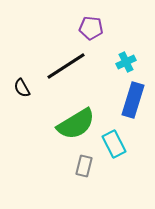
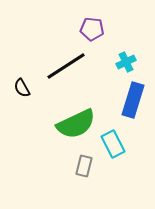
purple pentagon: moved 1 px right, 1 px down
green semicircle: rotated 6 degrees clockwise
cyan rectangle: moved 1 px left
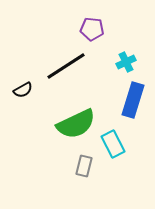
black semicircle: moved 1 px right, 2 px down; rotated 90 degrees counterclockwise
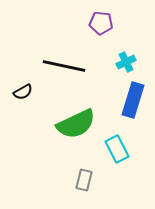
purple pentagon: moved 9 px right, 6 px up
black line: moved 2 px left; rotated 45 degrees clockwise
black semicircle: moved 2 px down
cyan rectangle: moved 4 px right, 5 px down
gray rectangle: moved 14 px down
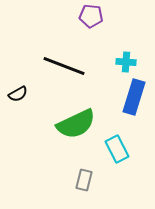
purple pentagon: moved 10 px left, 7 px up
cyan cross: rotated 30 degrees clockwise
black line: rotated 9 degrees clockwise
black semicircle: moved 5 px left, 2 px down
blue rectangle: moved 1 px right, 3 px up
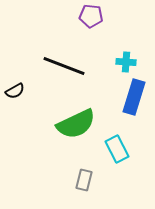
black semicircle: moved 3 px left, 3 px up
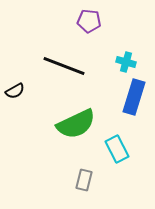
purple pentagon: moved 2 px left, 5 px down
cyan cross: rotated 12 degrees clockwise
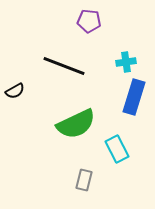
cyan cross: rotated 24 degrees counterclockwise
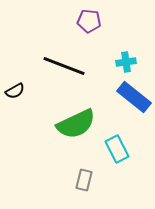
blue rectangle: rotated 68 degrees counterclockwise
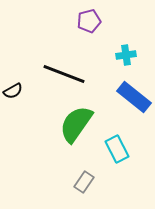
purple pentagon: rotated 20 degrees counterclockwise
cyan cross: moved 7 px up
black line: moved 8 px down
black semicircle: moved 2 px left
green semicircle: rotated 150 degrees clockwise
gray rectangle: moved 2 px down; rotated 20 degrees clockwise
